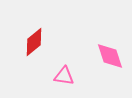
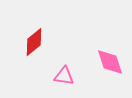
pink diamond: moved 6 px down
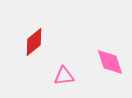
pink triangle: rotated 15 degrees counterclockwise
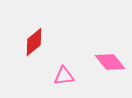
pink diamond: rotated 20 degrees counterclockwise
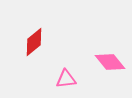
pink triangle: moved 2 px right, 3 px down
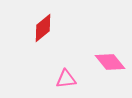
red diamond: moved 9 px right, 14 px up
